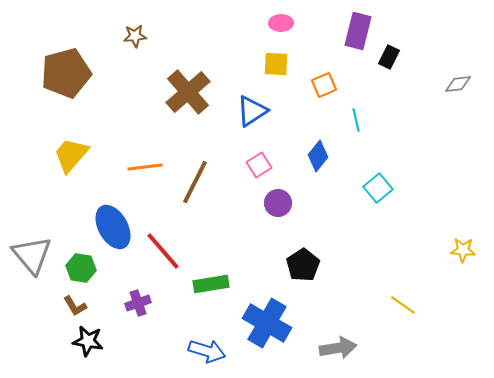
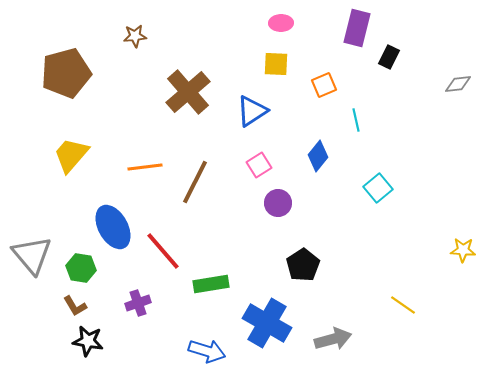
purple rectangle: moved 1 px left, 3 px up
gray arrow: moved 5 px left, 9 px up; rotated 6 degrees counterclockwise
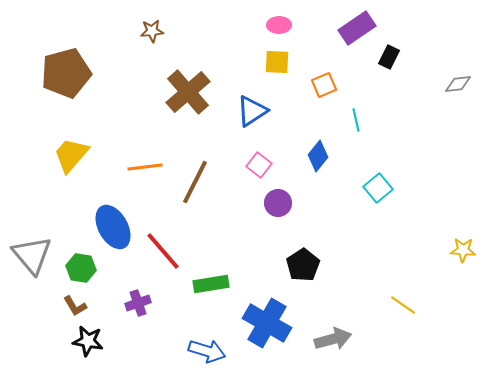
pink ellipse: moved 2 px left, 2 px down
purple rectangle: rotated 42 degrees clockwise
brown star: moved 17 px right, 5 px up
yellow square: moved 1 px right, 2 px up
pink square: rotated 20 degrees counterclockwise
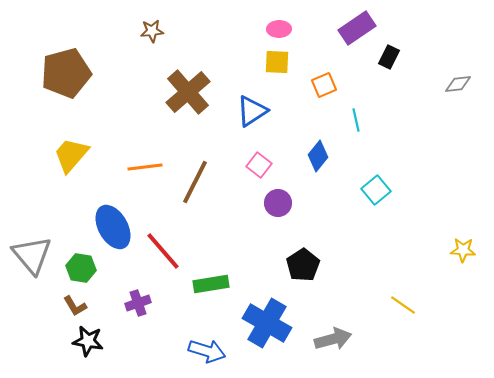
pink ellipse: moved 4 px down
cyan square: moved 2 px left, 2 px down
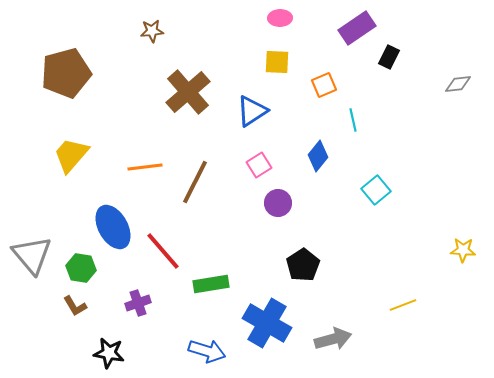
pink ellipse: moved 1 px right, 11 px up
cyan line: moved 3 px left
pink square: rotated 20 degrees clockwise
yellow line: rotated 56 degrees counterclockwise
black star: moved 21 px right, 12 px down
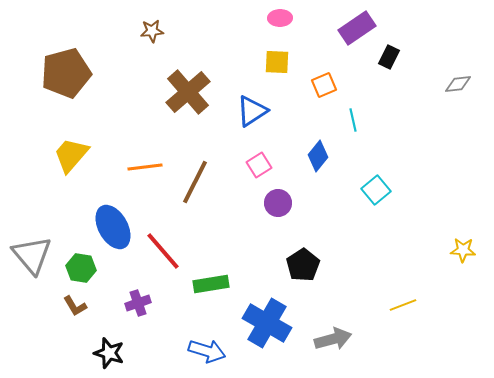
black star: rotated 8 degrees clockwise
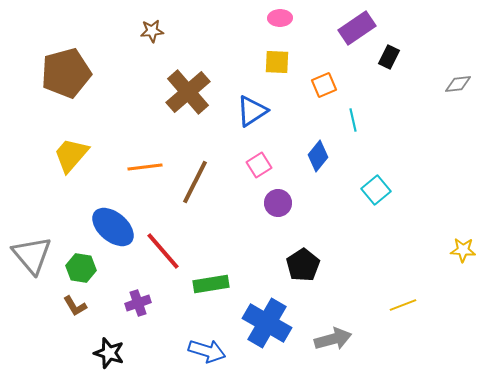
blue ellipse: rotated 21 degrees counterclockwise
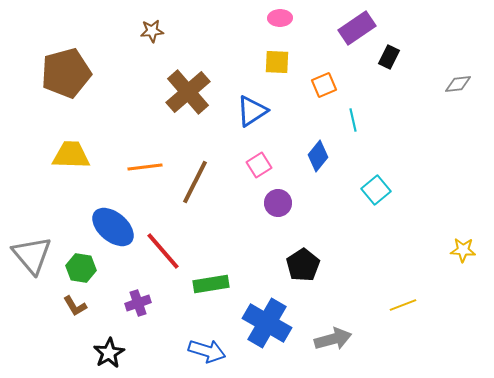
yellow trapezoid: rotated 51 degrees clockwise
black star: rotated 24 degrees clockwise
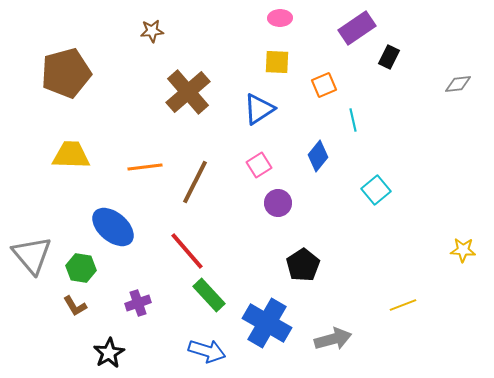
blue triangle: moved 7 px right, 2 px up
red line: moved 24 px right
green rectangle: moved 2 px left, 11 px down; rotated 56 degrees clockwise
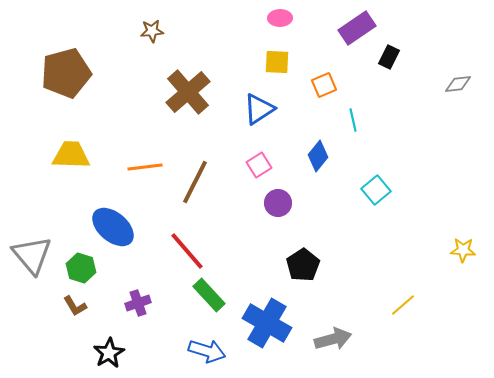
green hexagon: rotated 8 degrees clockwise
yellow line: rotated 20 degrees counterclockwise
